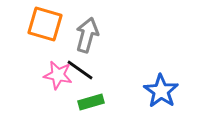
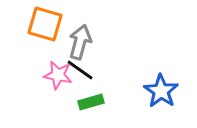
gray arrow: moved 7 px left, 7 px down
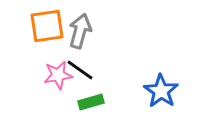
orange square: moved 2 px right, 2 px down; rotated 24 degrees counterclockwise
gray arrow: moved 11 px up
pink star: rotated 20 degrees counterclockwise
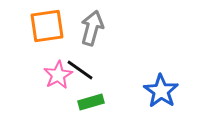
gray arrow: moved 12 px right, 3 px up
pink star: rotated 20 degrees counterclockwise
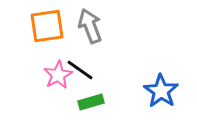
gray arrow: moved 2 px left, 2 px up; rotated 36 degrees counterclockwise
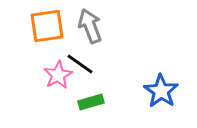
black line: moved 6 px up
